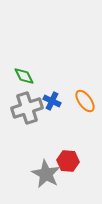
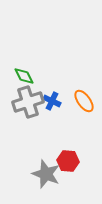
orange ellipse: moved 1 px left
gray cross: moved 1 px right, 6 px up
gray star: rotated 8 degrees counterclockwise
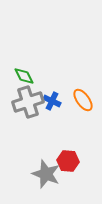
orange ellipse: moved 1 px left, 1 px up
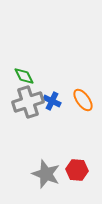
red hexagon: moved 9 px right, 9 px down
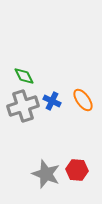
gray cross: moved 5 px left, 4 px down
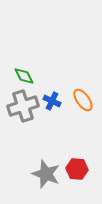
red hexagon: moved 1 px up
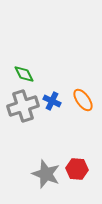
green diamond: moved 2 px up
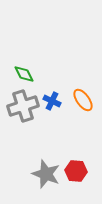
red hexagon: moved 1 px left, 2 px down
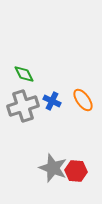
gray star: moved 7 px right, 6 px up
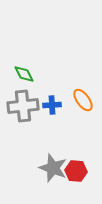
blue cross: moved 4 px down; rotated 30 degrees counterclockwise
gray cross: rotated 12 degrees clockwise
